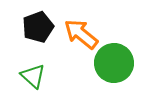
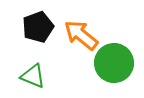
orange arrow: moved 1 px down
green triangle: rotated 20 degrees counterclockwise
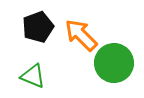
orange arrow: rotated 6 degrees clockwise
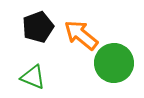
orange arrow: rotated 6 degrees counterclockwise
green triangle: moved 1 px down
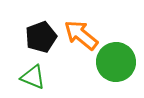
black pentagon: moved 3 px right, 10 px down
green circle: moved 2 px right, 1 px up
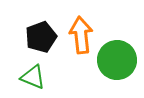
orange arrow: rotated 45 degrees clockwise
green circle: moved 1 px right, 2 px up
